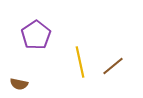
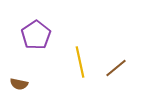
brown line: moved 3 px right, 2 px down
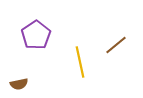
brown line: moved 23 px up
brown semicircle: rotated 24 degrees counterclockwise
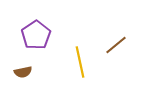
brown semicircle: moved 4 px right, 12 px up
